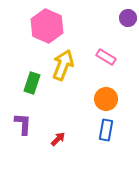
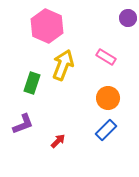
orange circle: moved 2 px right, 1 px up
purple L-shape: rotated 65 degrees clockwise
blue rectangle: rotated 35 degrees clockwise
red arrow: moved 2 px down
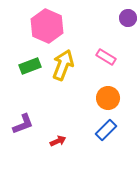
green rectangle: moved 2 px left, 17 px up; rotated 50 degrees clockwise
red arrow: rotated 21 degrees clockwise
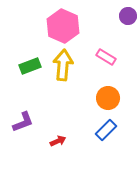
purple circle: moved 2 px up
pink hexagon: moved 16 px right
yellow arrow: rotated 16 degrees counterclockwise
purple L-shape: moved 2 px up
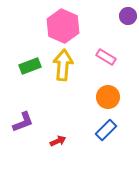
orange circle: moved 1 px up
